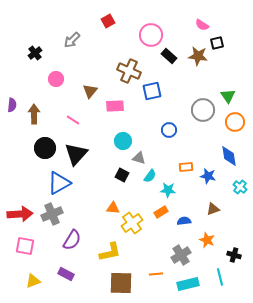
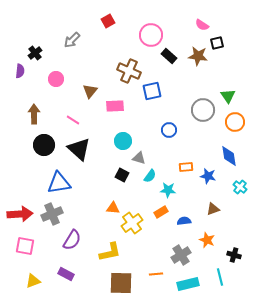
purple semicircle at (12, 105): moved 8 px right, 34 px up
black circle at (45, 148): moved 1 px left, 3 px up
black triangle at (76, 154): moved 3 px right, 5 px up; rotated 30 degrees counterclockwise
blue triangle at (59, 183): rotated 20 degrees clockwise
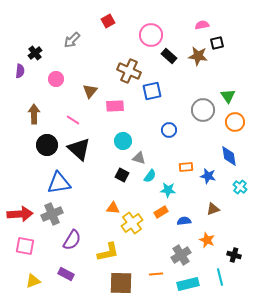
pink semicircle at (202, 25): rotated 136 degrees clockwise
black circle at (44, 145): moved 3 px right
yellow L-shape at (110, 252): moved 2 px left
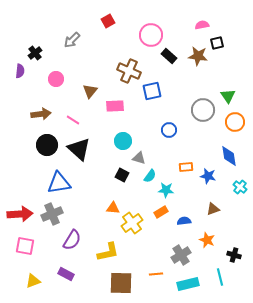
brown arrow at (34, 114): moved 7 px right; rotated 84 degrees clockwise
cyan star at (168, 190): moved 2 px left
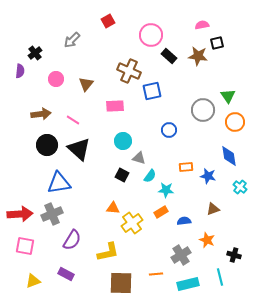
brown triangle at (90, 91): moved 4 px left, 7 px up
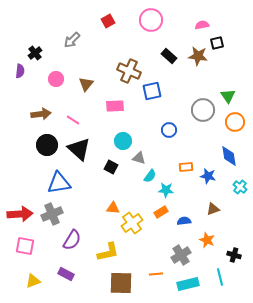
pink circle at (151, 35): moved 15 px up
black square at (122, 175): moved 11 px left, 8 px up
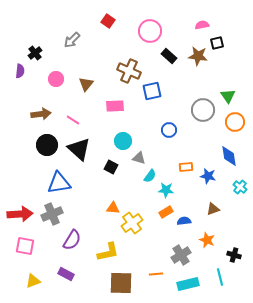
pink circle at (151, 20): moved 1 px left, 11 px down
red square at (108, 21): rotated 24 degrees counterclockwise
orange rectangle at (161, 212): moved 5 px right
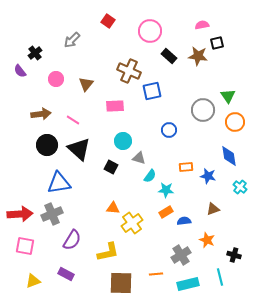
purple semicircle at (20, 71): rotated 136 degrees clockwise
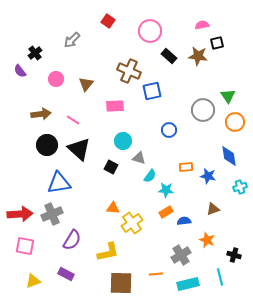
cyan cross at (240, 187): rotated 32 degrees clockwise
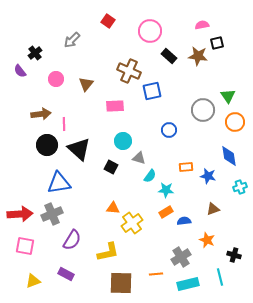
pink line at (73, 120): moved 9 px left, 4 px down; rotated 56 degrees clockwise
gray cross at (181, 255): moved 2 px down
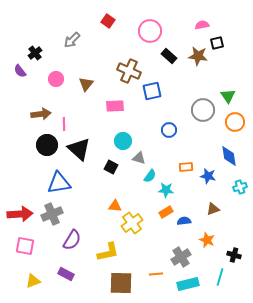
orange triangle at (113, 208): moved 2 px right, 2 px up
cyan line at (220, 277): rotated 30 degrees clockwise
